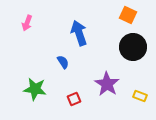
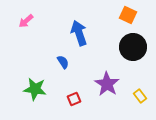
pink arrow: moved 1 px left, 2 px up; rotated 28 degrees clockwise
yellow rectangle: rotated 32 degrees clockwise
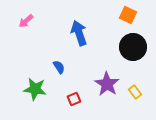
blue semicircle: moved 4 px left, 5 px down
yellow rectangle: moved 5 px left, 4 px up
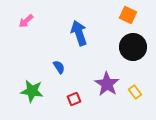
green star: moved 3 px left, 2 px down
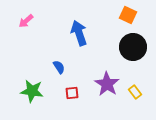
red square: moved 2 px left, 6 px up; rotated 16 degrees clockwise
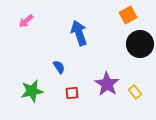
orange square: rotated 36 degrees clockwise
black circle: moved 7 px right, 3 px up
green star: rotated 20 degrees counterclockwise
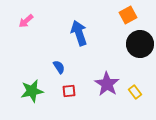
red square: moved 3 px left, 2 px up
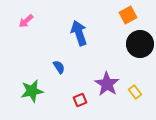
red square: moved 11 px right, 9 px down; rotated 16 degrees counterclockwise
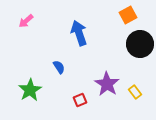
green star: moved 2 px left, 1 px up; rotated 20 degrees counterclockwise
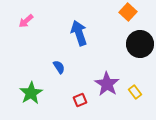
orange square: moved 3 px up; rotated 18 degrees counterclockwise
green star: moved 1 px right, 3 px down
